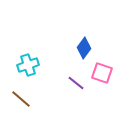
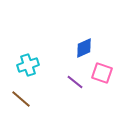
blue diamond: rotated 30 degrees clockwise
purple line: moved 1 px left, 1 px up
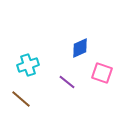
blue diamond: moved 4 px left
purple line: moved 8 px left
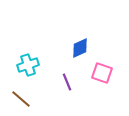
purple line: rotated 30 degrees clockwise
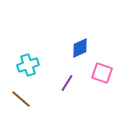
purple line: moved 1 px down; rotated 54 degrees clockwise
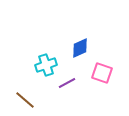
cyan cross: moved 18 px right
purple line: rotated 30 degrees clockwise
brown line: moved 4 px right, 1 px down
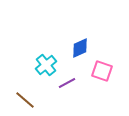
cyan cross: rotated 20 degrees counterclockwise
pink square: moved 2 px up
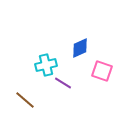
cyan cross: rotated 25 degrees clockwise
purple line: moved 4 px left; rotated 60 degrees clockwise
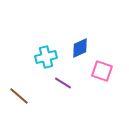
cyan cross: moved 8 px up
brown line: moved 6 px left, 4 px up
